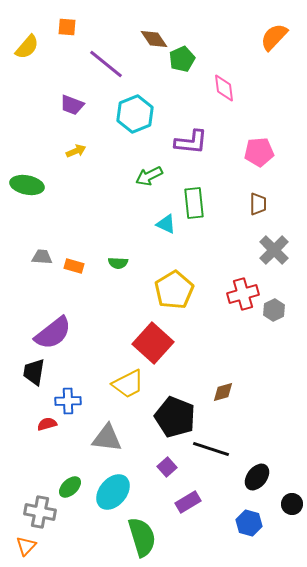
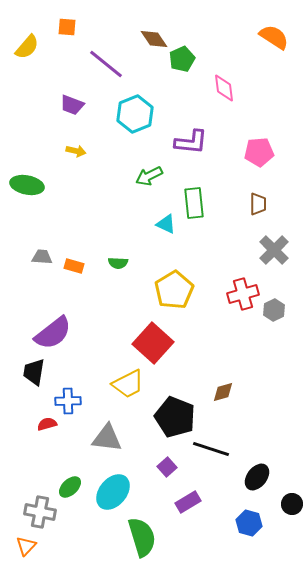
orange semicircle at (274, 37): rotated 80 degrees clockwise
yellow arrow at (76, 151): rotated 36 degrees clockwise
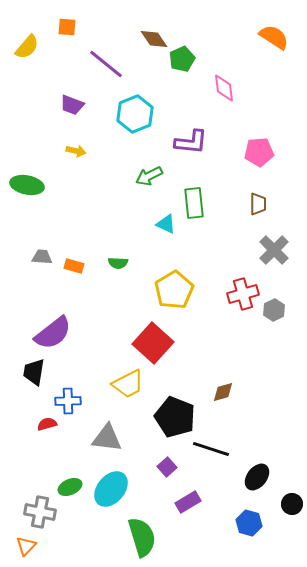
green ellipse at (70, 487): rotated 20 degrees clockwise
cyan ellipse at (113, 492): moved 2 px left, 3 px up
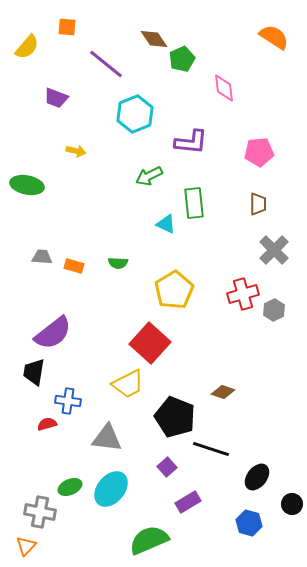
purple trapezoid at (72, 105): moved 16 px left, 7 px up
red square at (153, 343): moved 3 px left
brown diamond at (223, 392): rotated 35 degrees clockwise
blue cross at (68, 401): rotated 10 degrees clockwise
green semicircle at (142, 537): moved 7 px right, 3 px down; rotated 96 degrees counterclockwise
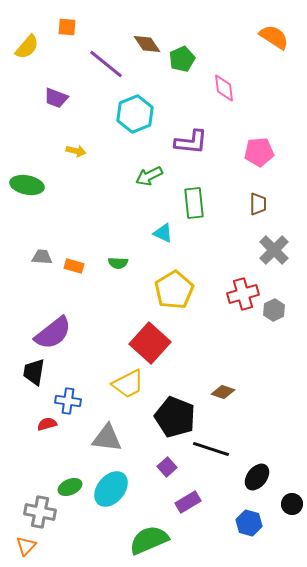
brown diamond at (154, 39): moved 7 px left, 5 px down
cyan triangle at (166, 224): moved 3 px left, 9 px down
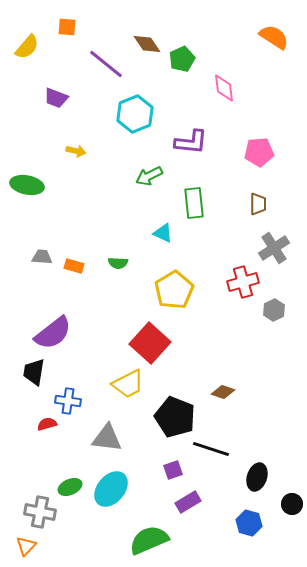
gray cross at (274, 250): moved 2 px up; rotated 12 degrees clockwise
red cross at (243, 294): moved 12 px up
purple square at (167, 467): moved 6 px right, 3 px down; rotated 24 degrees clockwise
black ellipse at (257, 477): rotated 20 degrees counterclockwise
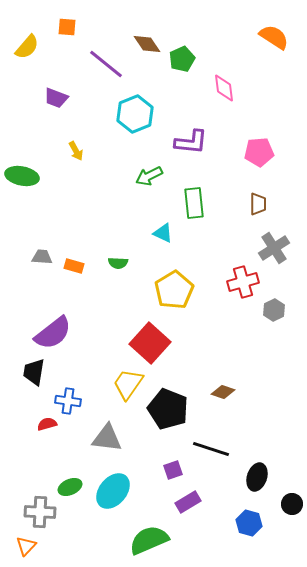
yellow arrow at (76, 151): rotated 48 degrees clockwise
green ellipse at (27, 185): moved 5 px left, 9 px up
yellow trapezoid at (128, 384): rotated 152 degrees clockwise
black pentagon at (175, 417): moved 7 px left, 8 px up
cyan ellipse at (111, 489): moved 2 px right, 2 px down
gray cross at (40, 512): rotated 8 degrees counterclockwise
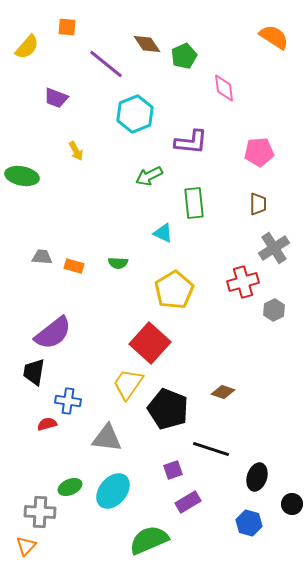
green pentagon at (182, 59): moved 2 px right, 3 px up
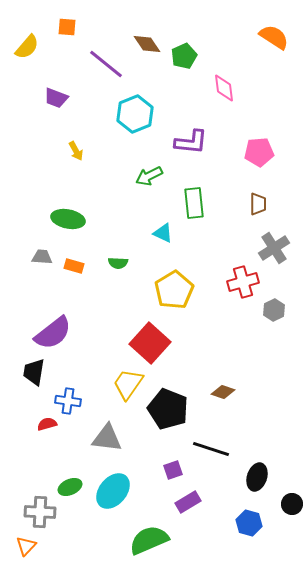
green ellipse at (22, 176): moved 46 px right, 43 px down
